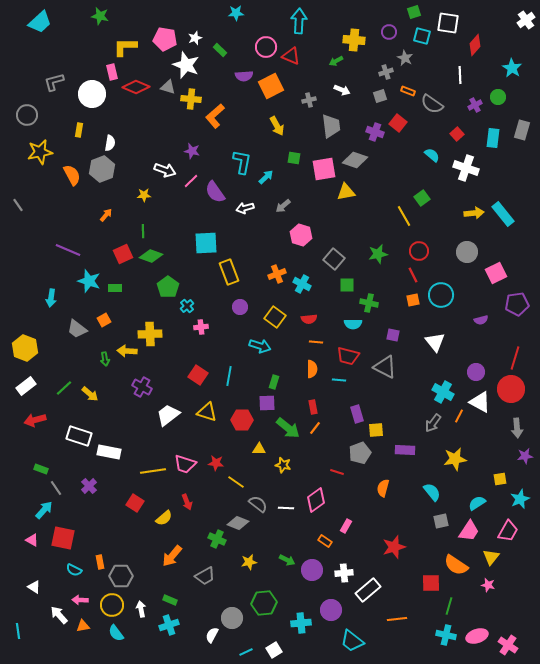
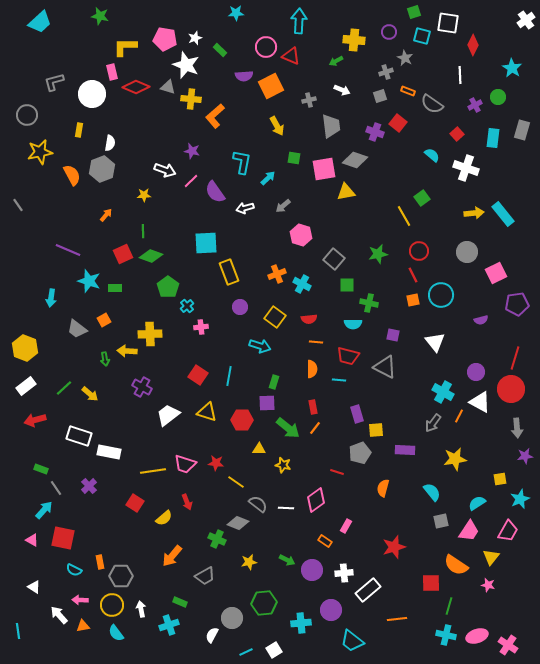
red diamond at (475, 45): moved 2 px left; rotated 15 degrees counterclockwise
cyan arrow at (266, 177): moved 2 px right, 1 px down
green rectangle at (170, 600): moved 10 px right, 2 px down
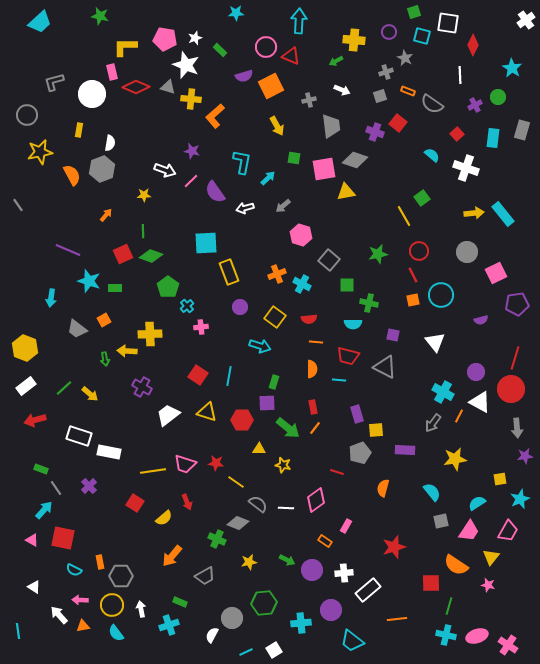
purple semicircle at (244, 76): rotated 12 degrees counterclockwise
gray square at (334, 259): moved 5 px left, 1 px down
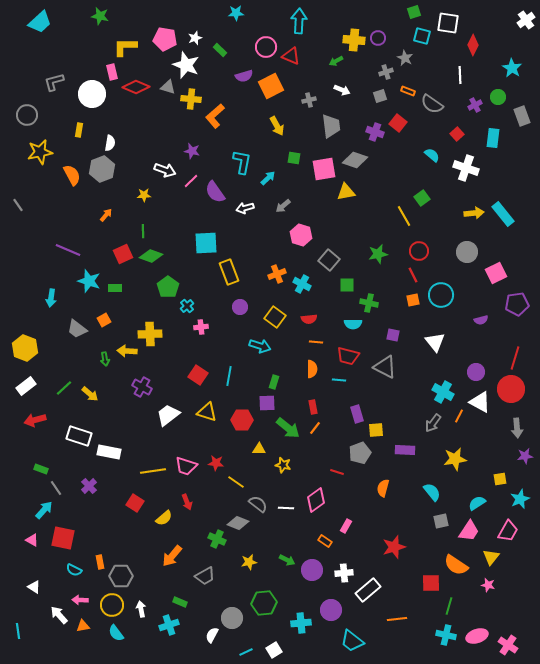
purple circle at (389, 32): moved 11 px left, 6 px down
gray rectangle at (522, 130): moved 14 px up; rotated 36 degrees counterclockwise
pink trapezoid at (185, 464): moved 1 px right, 2 px down
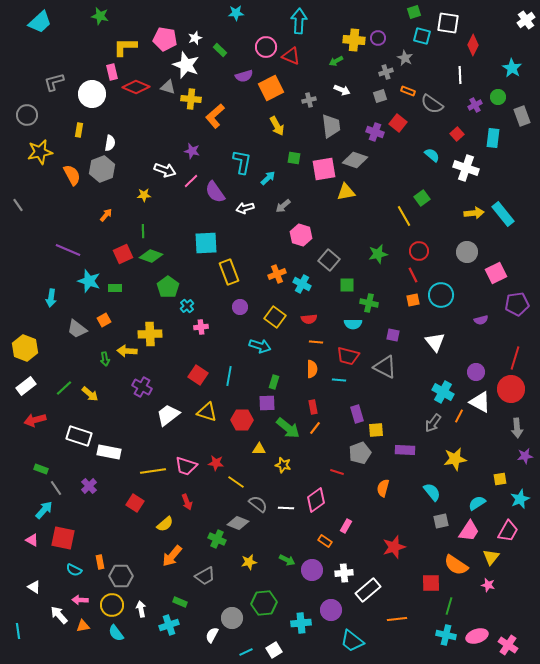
orange square at (271, 86): moved 2 px down
yellow semicircle at (164, 518): moved 1 px right, 6 px down
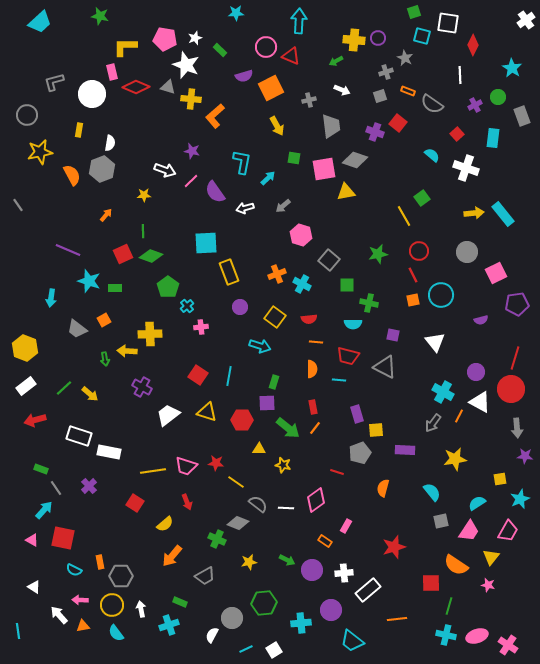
purple star at (525, 456): rotated 14 degrees clockwise
cyan line at (246, 652): moved 3 px up
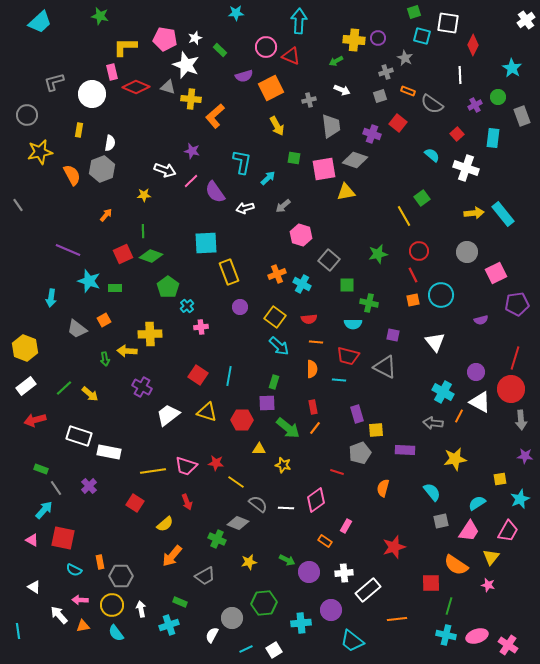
purple cross at (375, 132): moved 3 px left, 2 px down
cyan arrow at (260, 346): moved 19 px right; rotated 25 degrees clockwise
gray arrow at (433, 423): rotated 60 degrees clockwise
gray arrow at (517, 428): moved 4 px right, 8 px up
purple circle at (312, 570): moved 3 px left, 2 px down
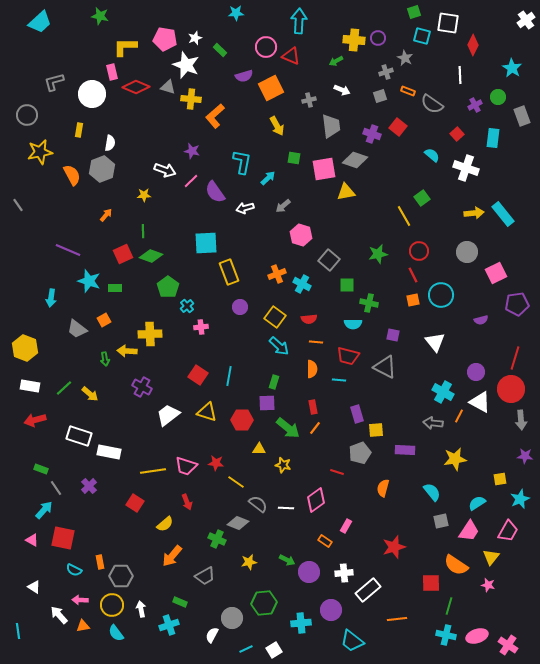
red square at (398, 123): moved 4 px down
white rectangle at (26, 386): moved 4 px right; rotated 48 degrees clockwise
